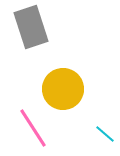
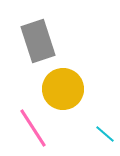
gray rectangle: moved 7 px right, 14 px down
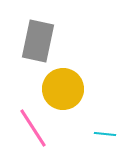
gray rectangle: rotated 30 degrees clockwise
cyan line: rotated 35 degrees counterclockwise
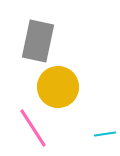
yellow circle: moved 5 px left, 2 px up
cyan line: rotated 15 degrees counterclockwise
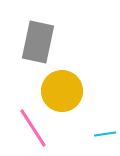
gray rectangle: moved 1 px down
yellow circle: moved 4 px right, 4 px down
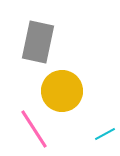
pink line: moved 1 px right, 1 px down
cyan line: rotated 20 degrees counterclockwise
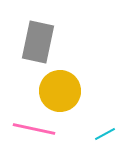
yellow circle: moved 2 px left
pink line: rotated 45 degrees counterclockwise
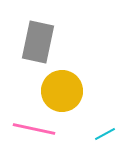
yellow circle: moved 2 px right
